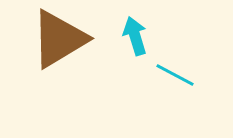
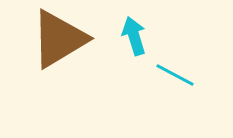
cyan arrow: moved 1 px left
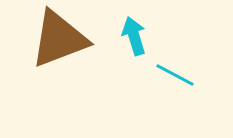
brown triangle: rotated 10 degrees clockwise
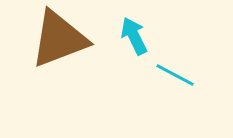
cyan arrow: rotated 9 degrees counterclockwise
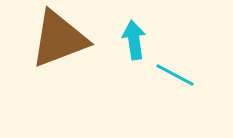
cyan arrow: moved 4 px down; rotated 18 degrees clockwise
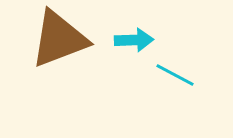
cyan arrow: rotated 96 degrees clockwise
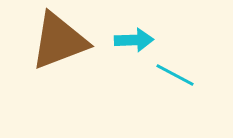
brown triangle: moved 2 px down
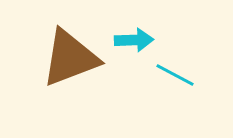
brown triangle: moved 11 px right, 17 px down
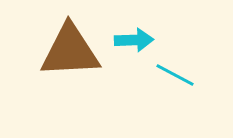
brown triangle: moved 7 px up; rotated 18 degrees clockwise
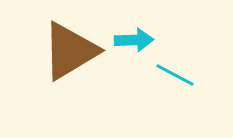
brown triangle: rotated 28 degrees counterclockwise
